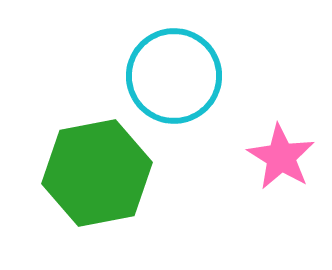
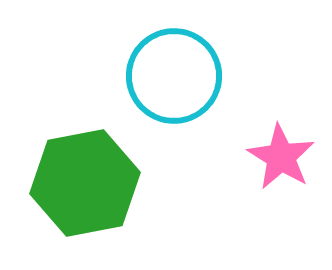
green hexagon: moved 12 px left, 10 px down
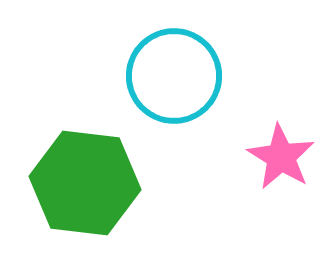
green hexagon: rotated 18 degrees clockwise
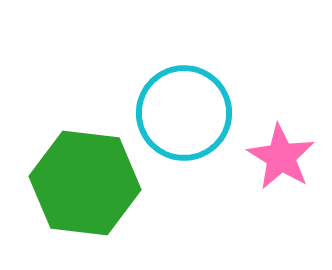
cyan circle: moved 10 px right, 37 px down
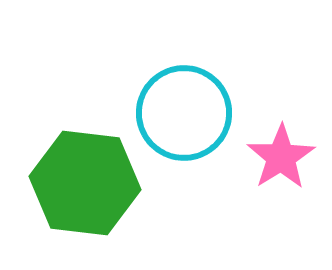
pink star: rotated 8 degrees clockwise
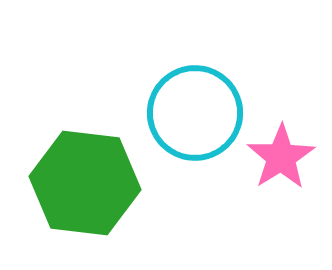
cyan circle: moved 11 px right
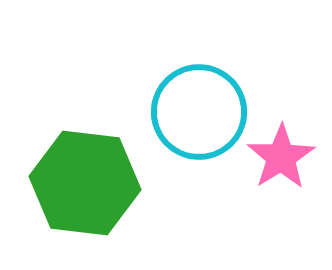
cyan circle: moved 4 px right, 1 px up
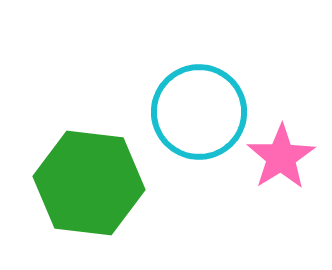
green hexagon: moved 4 px right
